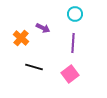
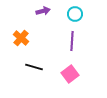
purple arrow: moved 17 px up; rotated 40 degrees counterclockwise
purple line: moved 1 px left, 2 px up
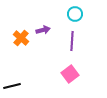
purple arrow: moved 19 px down
black line: moved 22 px left, 19 px down; rotated 30 degrees counterclockwise
